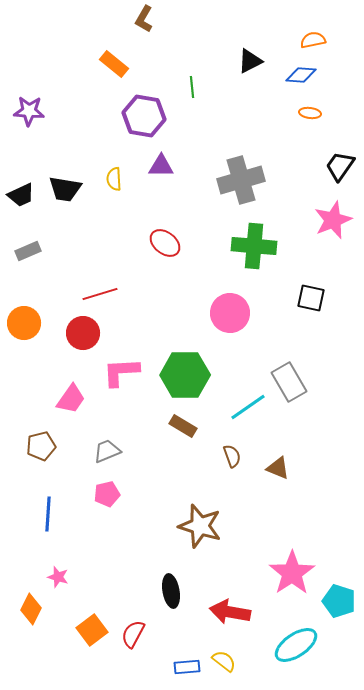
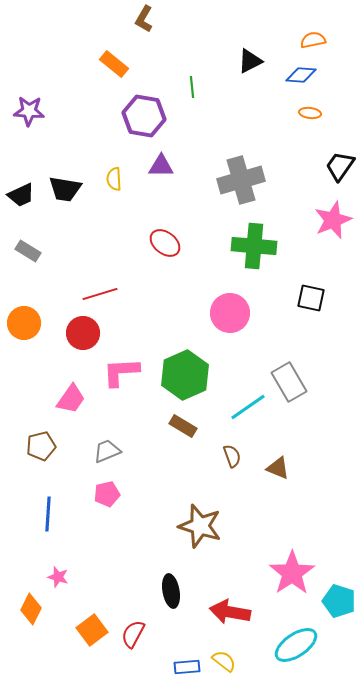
gray rectangle at (28, 251): rotated 55 degrees clockwise
green hexagon at (185, 375): rotated 24 degrees counterclockwise
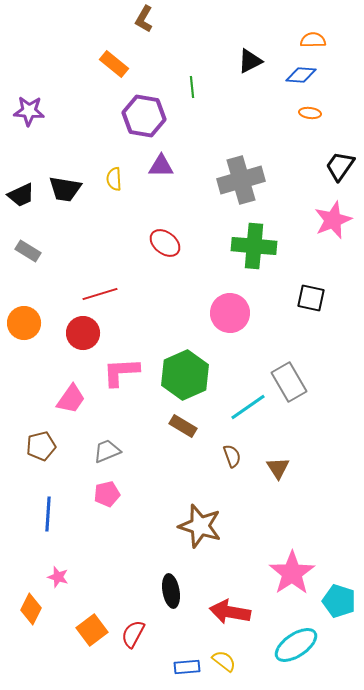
orange semicircle at (313, 40): rotated 10 degrees clockwise
brown triangle at (278, 468): rotated 35 degrees clockwise
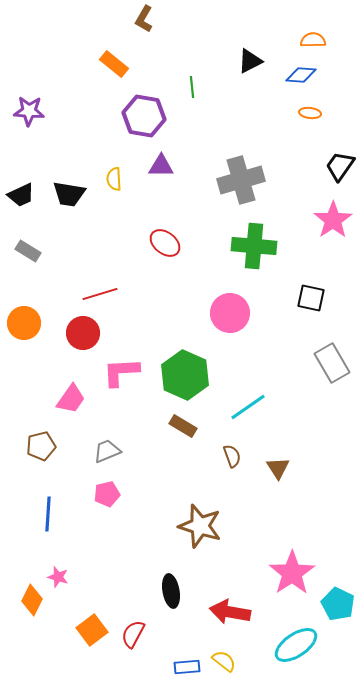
black trapezoid at (65, 189): moved 4 px right, 5 px down
pink star at (333, 220): rotated 12 degrees counterclockwise
green hexagon at (185, 375): rotated 12 degrees counterclockwise
gray rectangle at (289, 382): moved 43 px right, 19 px up
cyan pentagon at (339, 601): moved 1 px left, 3 px down; rotated 8 degrees clockwise
orange diamond at (31, 609): moved 1 px right, 9 px up
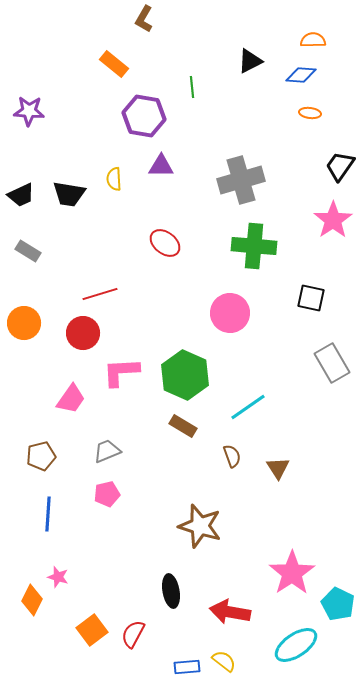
brown pentagon at (41, 446): moved 10 px down
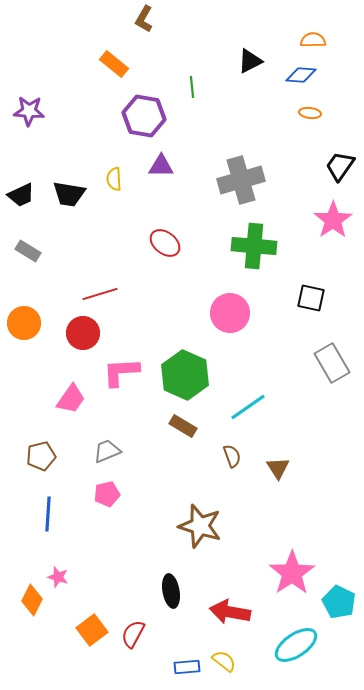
cyan pentagon at (338, 604): moved 1 px right, 2 px up
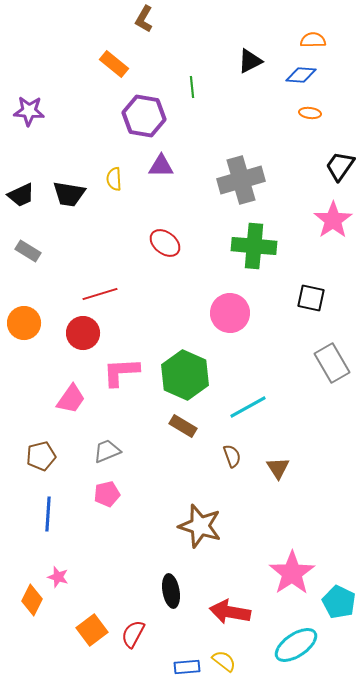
cyan line at (248, 407): rotated 6 degrees clockwise
